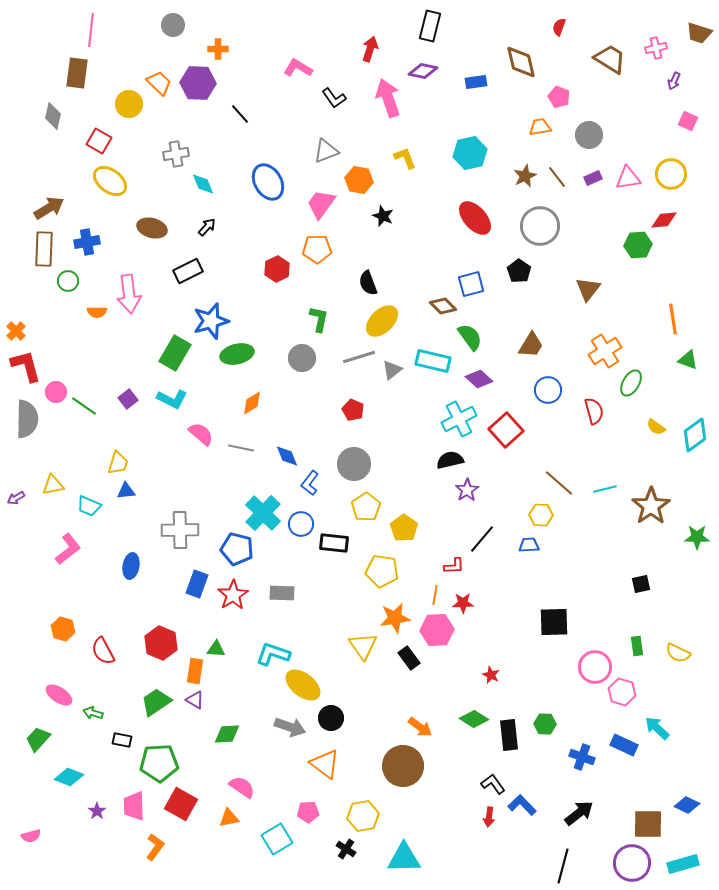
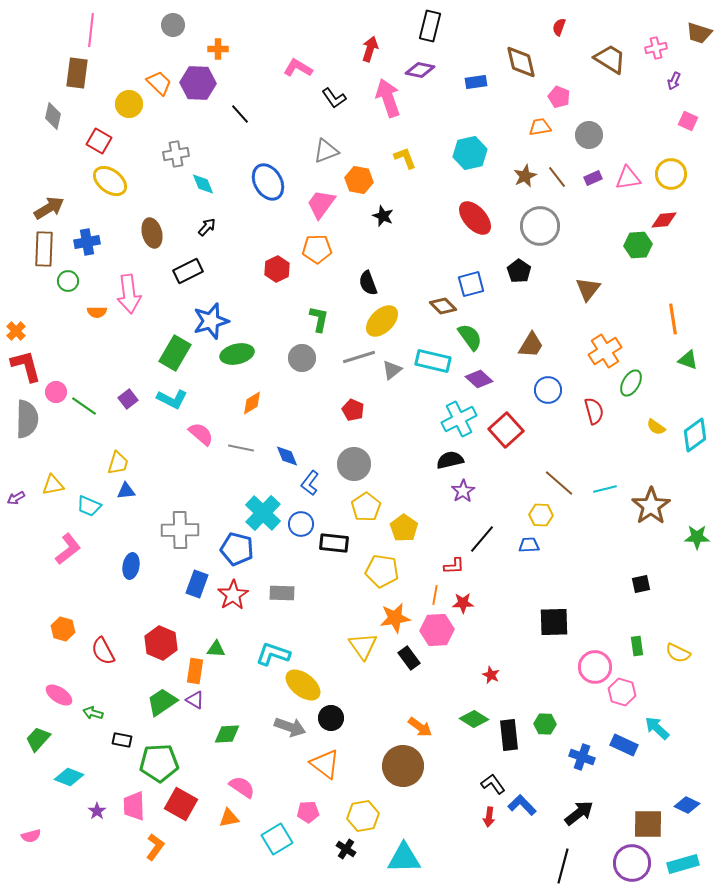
purple diamond at (423, 71): moved 3 px left, 1 px up
brown ellipse at (152, 228): moved 5 px down; rotated 60 degrees clockwise
purple star at (467, 490): moved 4 px left, 1 px down
green trapezoid at (156, 702): moved 6 px right
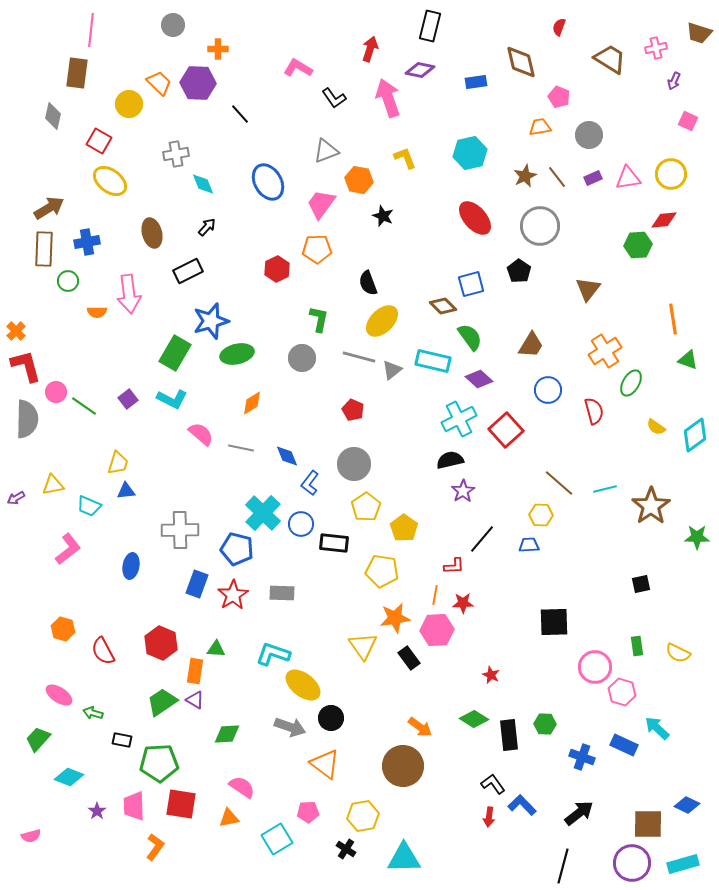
gray line at (359, 357): rotated 32 degrees clockwise
red square at (181, 804): rotated 20 degrees counterclockwise
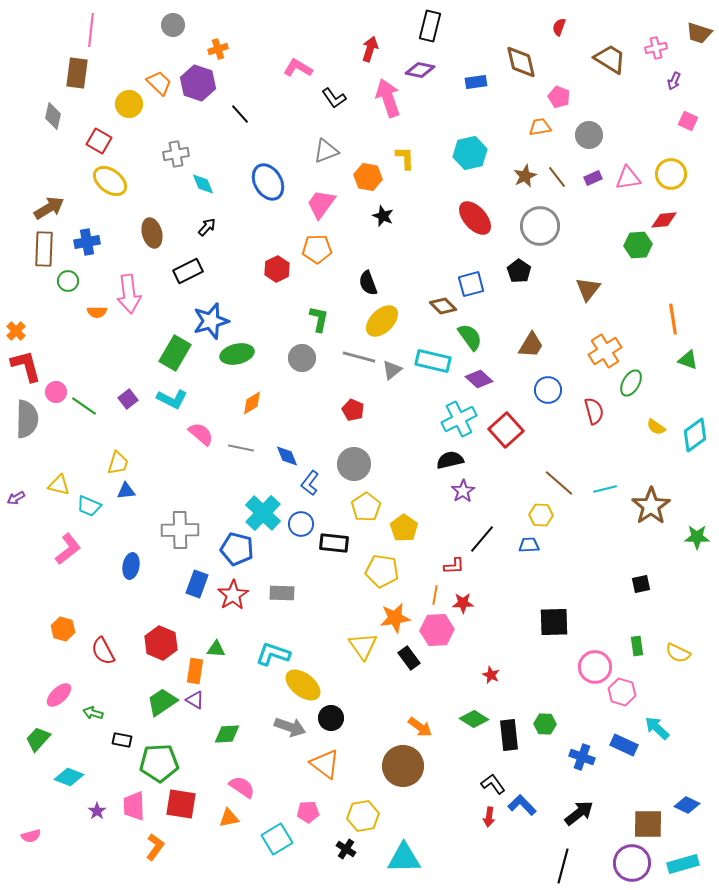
orange cross at (218, 49): rotated 18 degrees counterclockwise
purple hexagon at (198, 83): rotated 16 degrees clockwise
yellow L-shape at (405, 158): rotated 20 degrees clockwise
orange hexagon at (359, 180): moved 9 px right, 3 px up
yellow triangle at (53, 485): moved 6 px right; rotated 25 degrees clockwise
pink ellipse at (59, 695): rotated 76 degrees counterclockwise
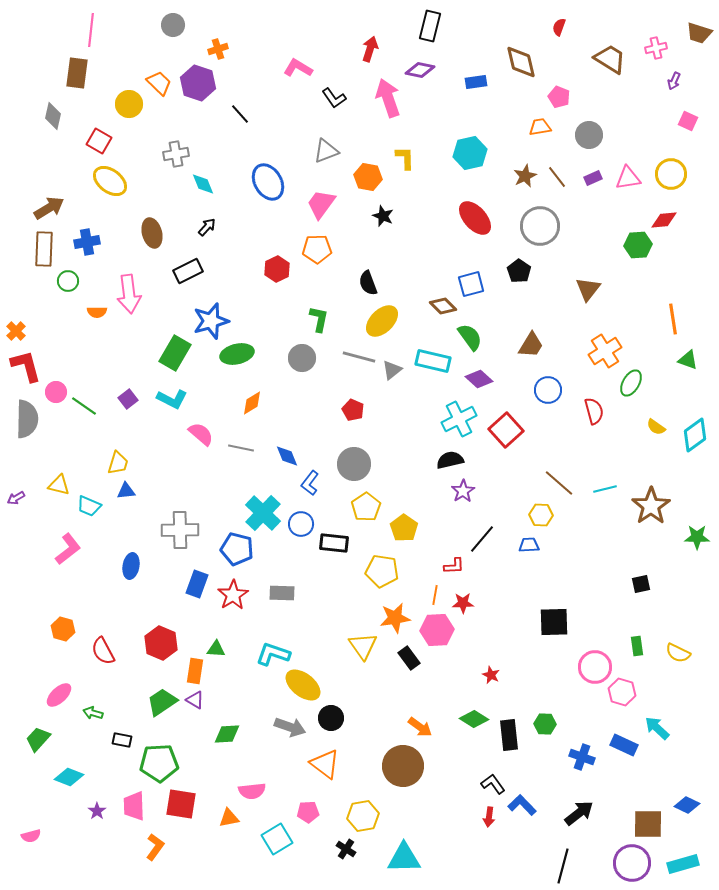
pink semicircle at (242, 787): moved 10 px right, 4 px down; rotated 140 degrees clockwise
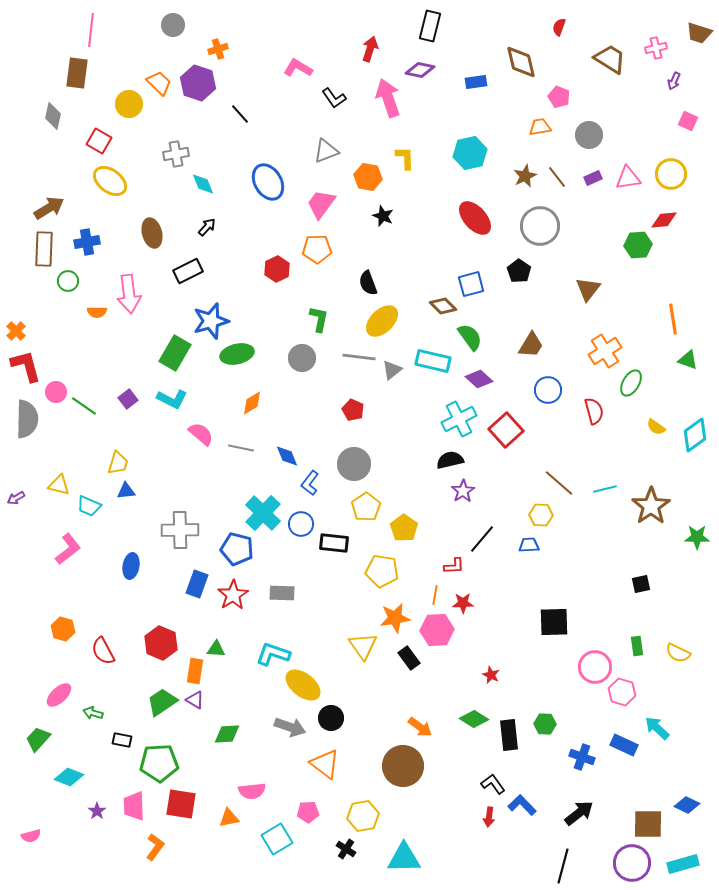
gray line at (359, 357): rotated 8 degrees counterclockwise
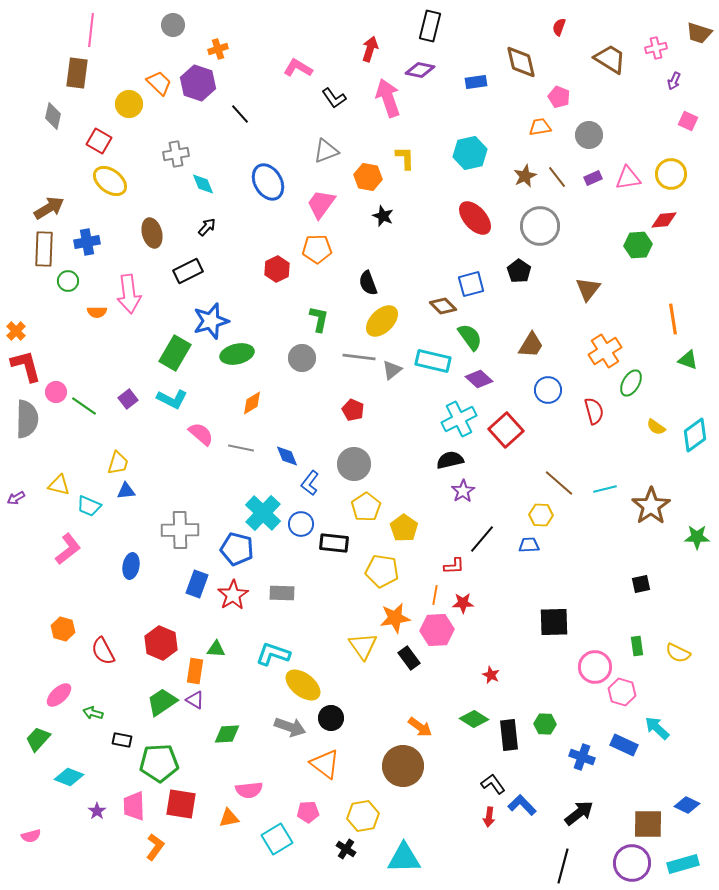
pink semicircle at (252, 791): moved 3 px left, 1 px up
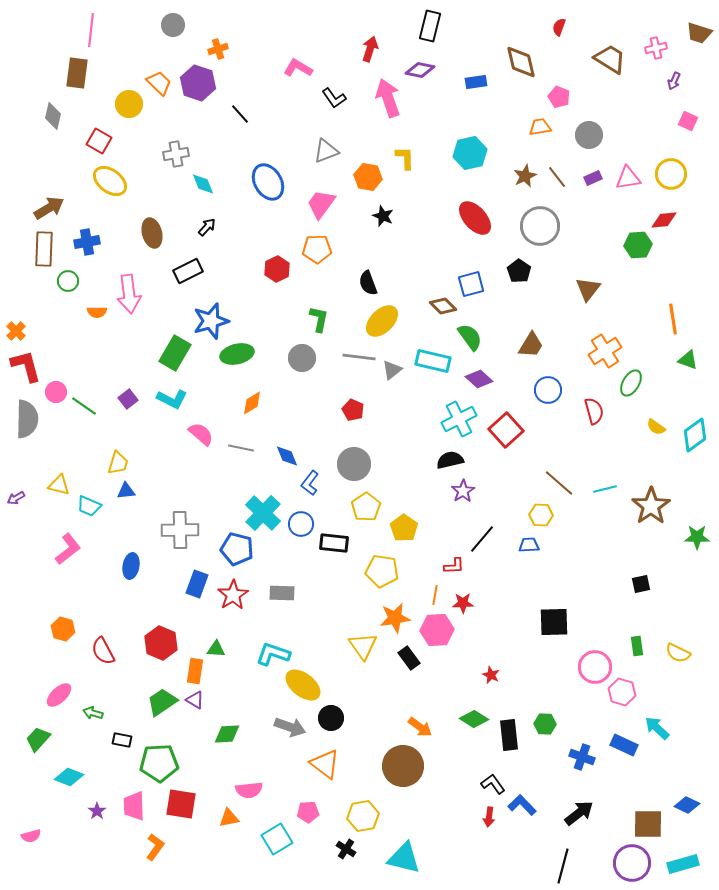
cyan triangle at (404, 858): rotated 15 degrees clockwise
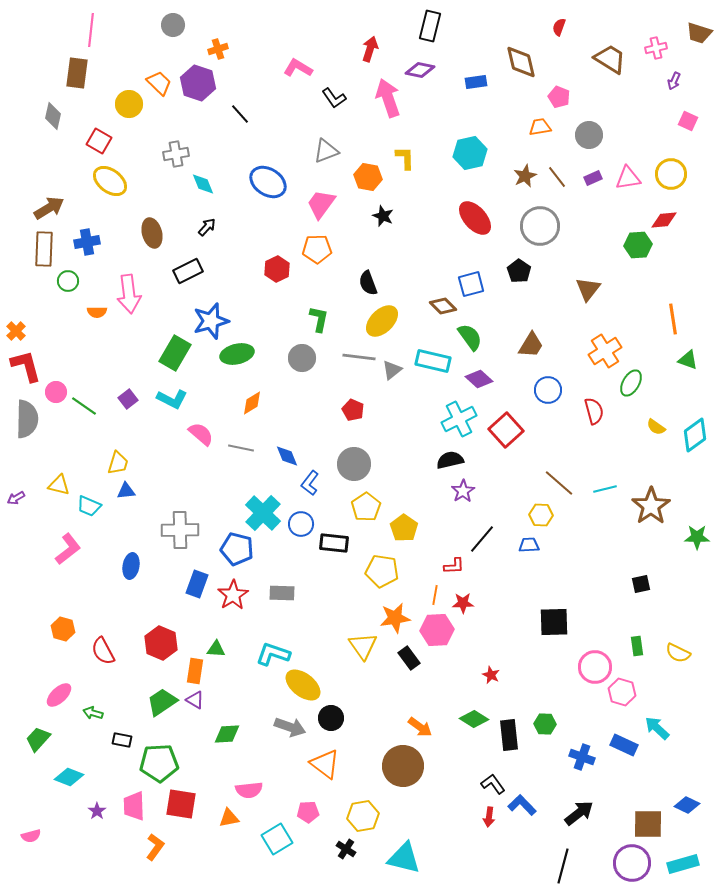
blue ellipse at (268, 182): rotated 27 degrees counterclockwise
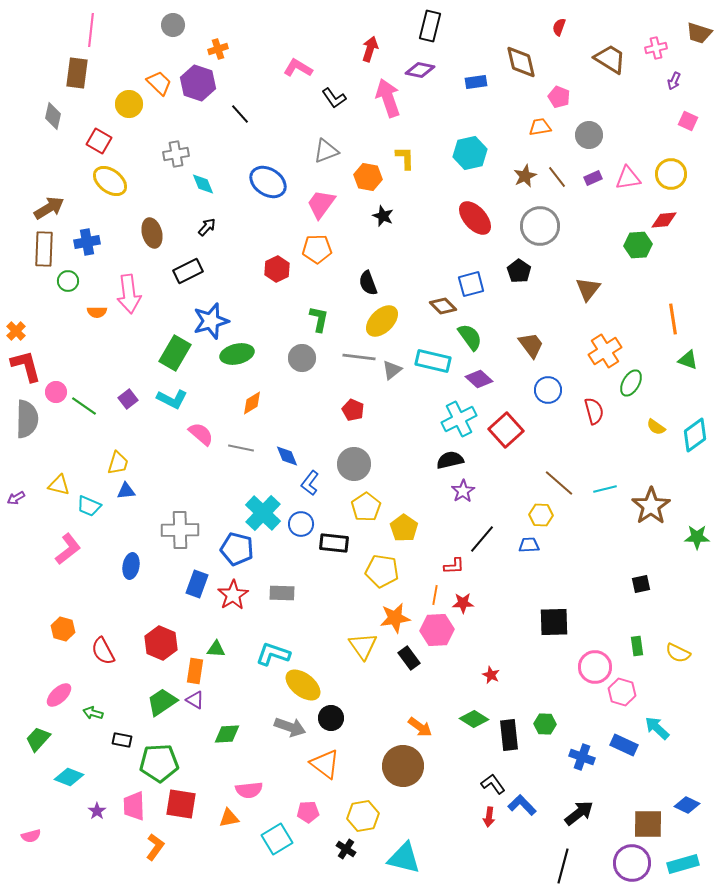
brown trapezoid at (531, 345): rotated 68 degrees counterclockwise
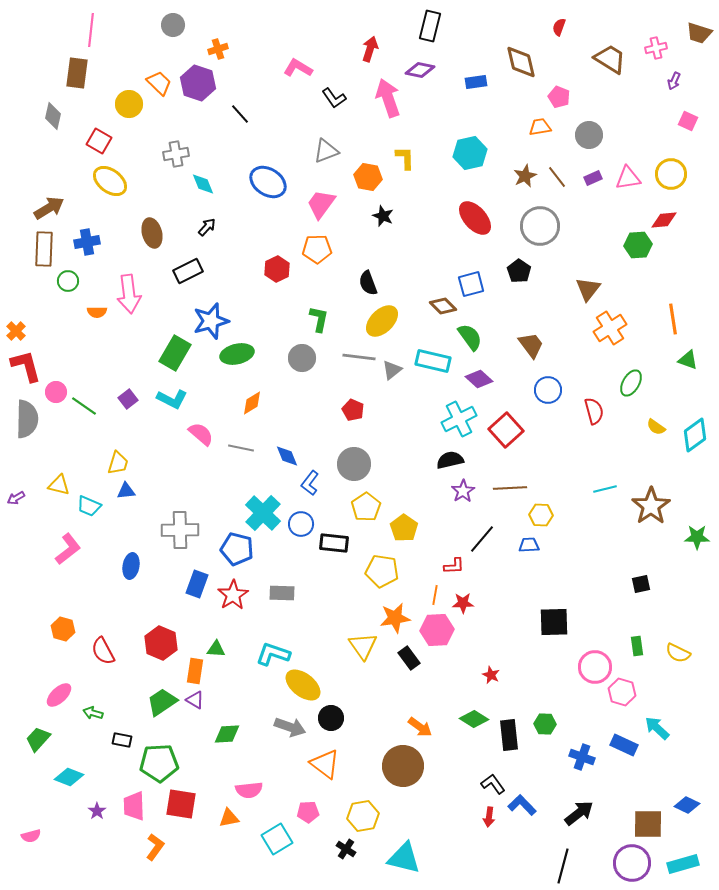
orange cross at (605, 351): moved 5 px right, 23 px up
brown line at (559, 483): moved 49 px left, 5 px down; rotated 44 degrees counterclockwise
